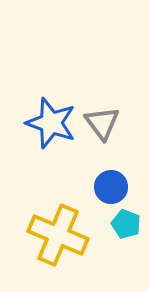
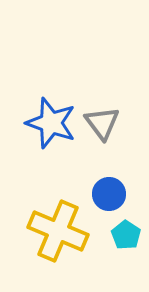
blue circle: moved 2 px left, 7 px down
cyan pentagon: moved 11 px down; rotated 12 degrees clockwise
yellow cross: moved 4 px up
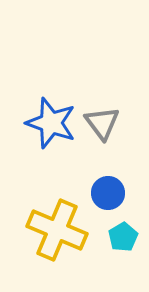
blue circle: moved 1 px left, 1 px up
yellow cross: moved 1 px left, 1 px up
cyan pentagon: moved 3 px left, 2 px down; rotated 8 degrees clockwise
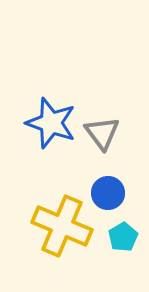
gray triangle: moved 10 px down
yellow cross: moved 5 px right, 4 px up
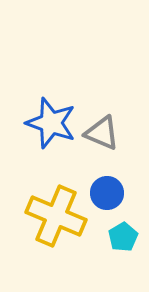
gray triangle: rotated 30 degrees counterclockwise
blue circle: moved 1 px left
yellow cross: moved 6 px left, 10 px up
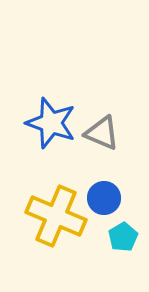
blue circle: moved 3 px left, 5 px down
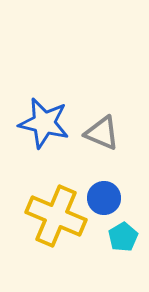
blue star: moved 7 px left; rotated 6 degrees counterclockwise
